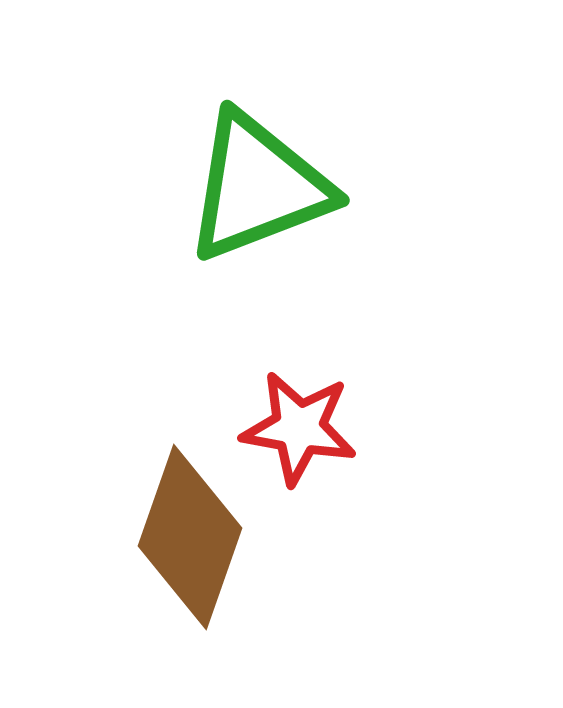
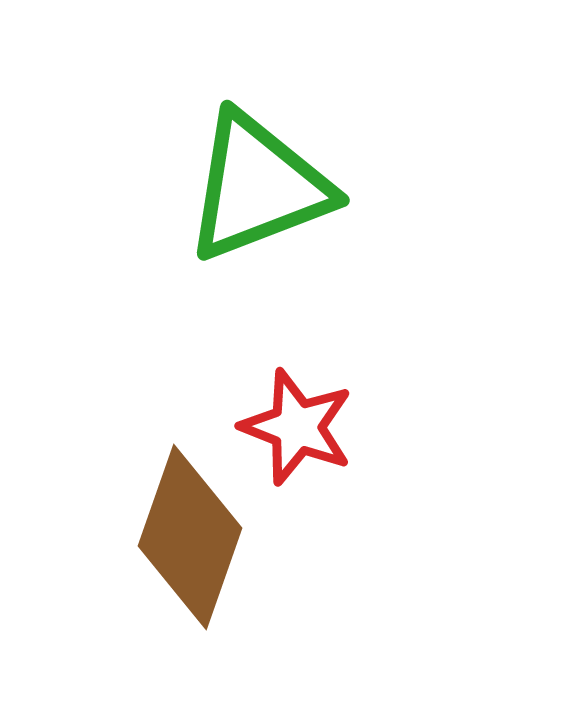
red star: moved 2 px left, 1 px up; rotated 11 degrees clockwise
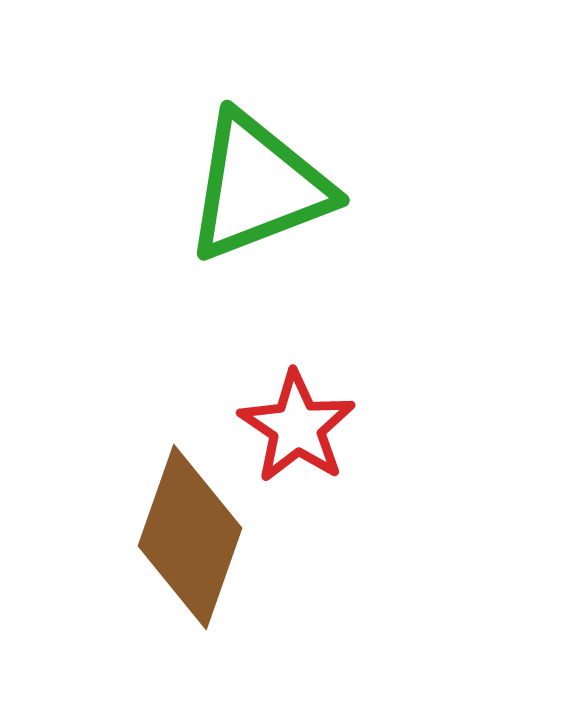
red star: rotated 13 degrees clockwise
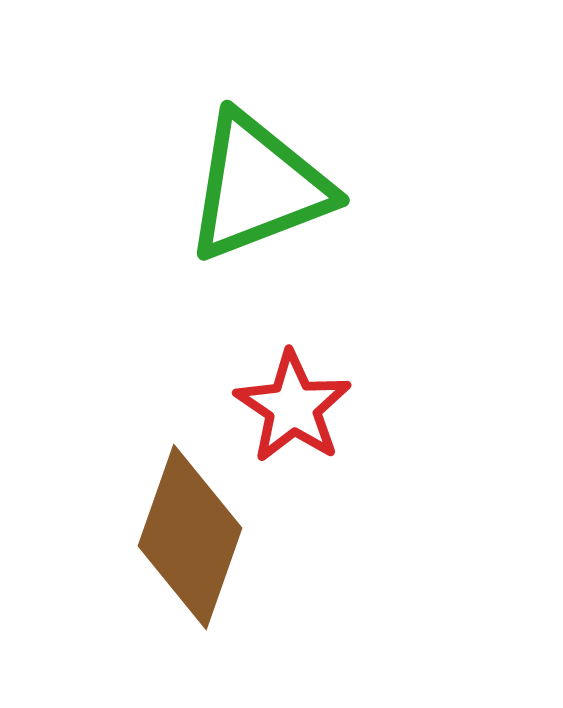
red star: moved 4 px left, 20 px up
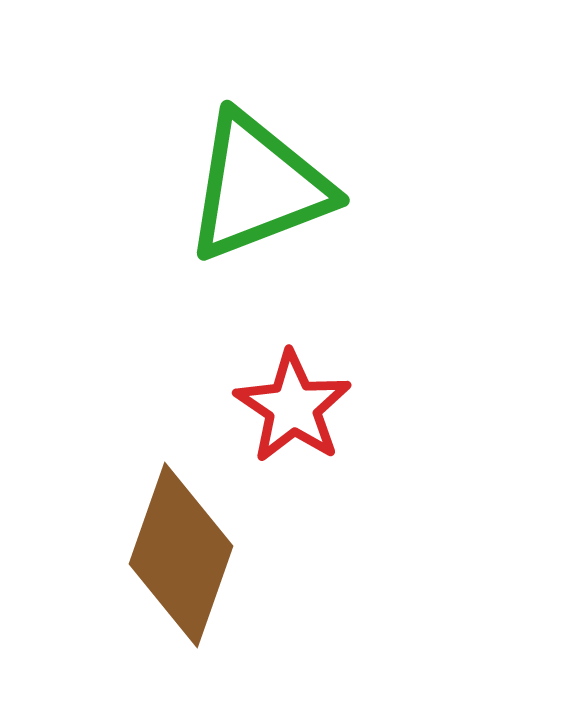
brown diamond: moved 9 px left, 18 px down
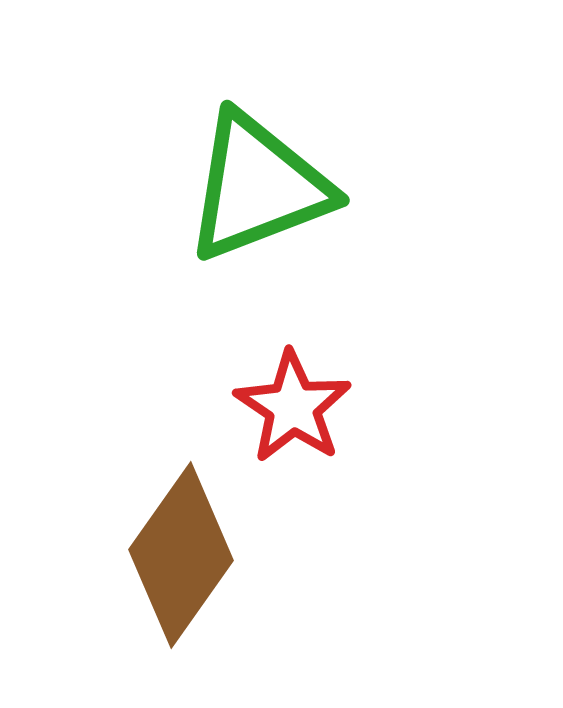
brown diamond: rotated 16 degrees clockwise
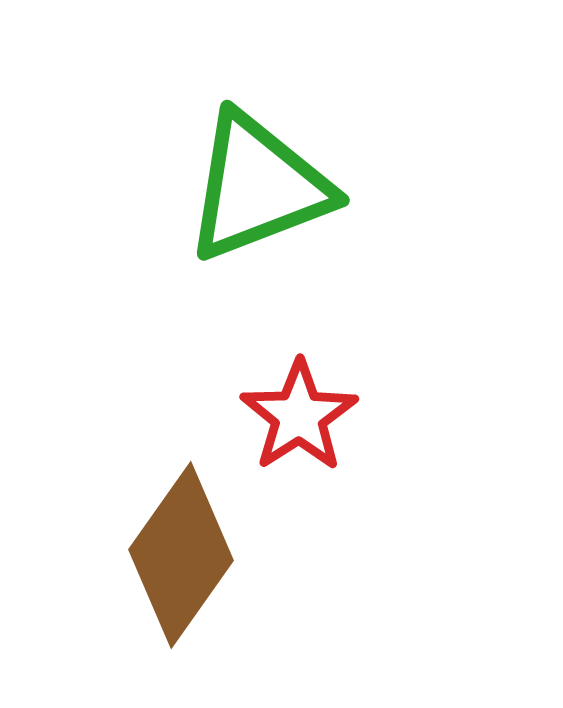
red star: moved 6 px right, 9 px down; rotated 5 degrees clockwise
